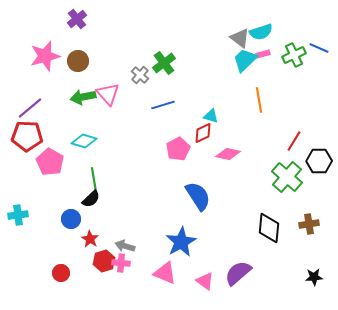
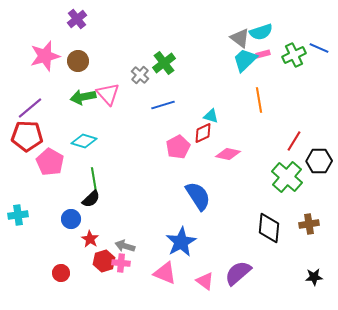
pink pentagon at (178, 149): moved 2 px up
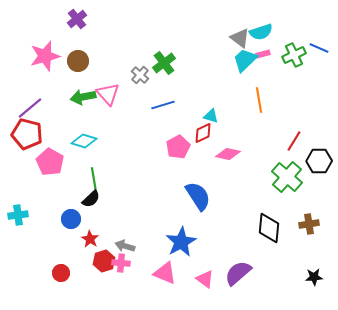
red pentagon at (27, 136): moved 2 px up; rotated 12 degrees clockwise
pink triangle at (205, 281): moved 2 px up
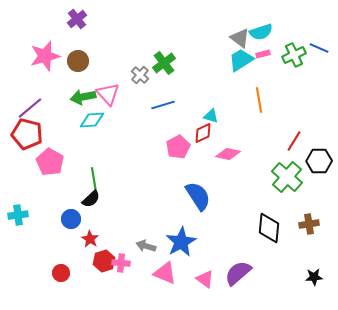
cyan trapezoid at (245, 60): moved 4 px left; rotated 12 degrees clockwise
cyan diamond at (84, 141): moved 8 px right, 21 px up; rotated 20 degrees counterclockwise
gray arrow at (125, 246): moved 21 px right
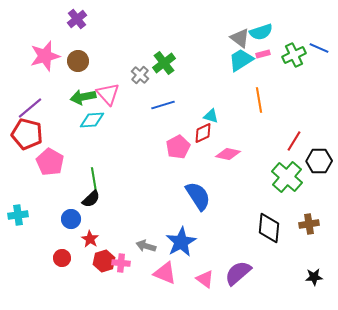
red circle at (61, 273): moved 1 px right, 15 px up
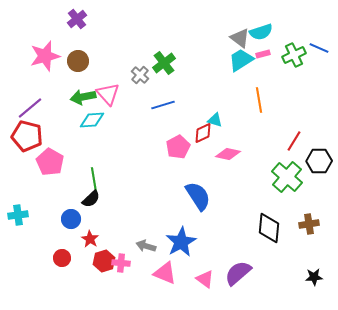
cyan triangle at (211, 116): moved 4 px right, 4 px down
red pentagon at (27, 134): moved 2 px down
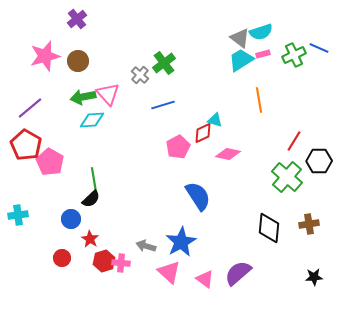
red pentagon at (27, 136): moved 1 px left, 9 px down; rotated 16 degrees clockwise
pink triangle at (165, 273): moved 4 px right, 1 px up; rotated 20 degrees clockwise
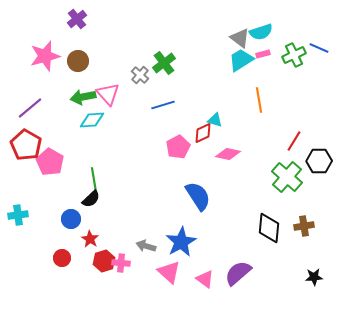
brown cross at (309, 224): moved 5 px left, 2 px down
